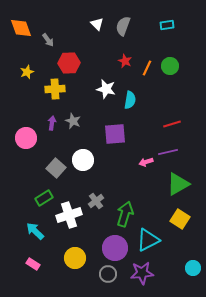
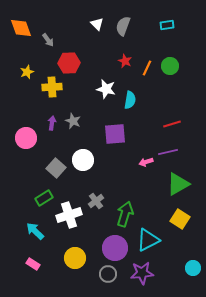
yellow cross: moved 3 px left, 2 px up
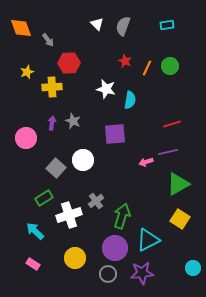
green arrow: moved 3 px left, 2 px down
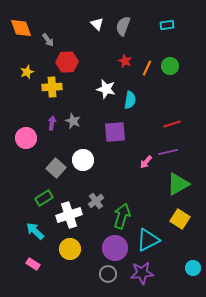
red hexagon: moved 2 px left, 1 px up
purple square: moved 2 px up
pink arrow: rotated 32 degrees counterclockwise
yellow circle: moved 5 px left, 9 px up
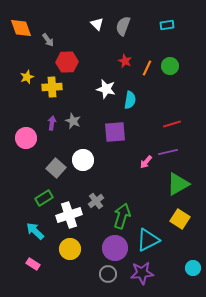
yellow star: moved 5 px down
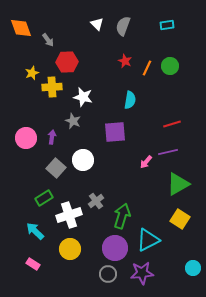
yellow star: moved 5 px right, 4 px up
white star: moved 23 px left, 8 px down
purple arrow: moved 14 px down
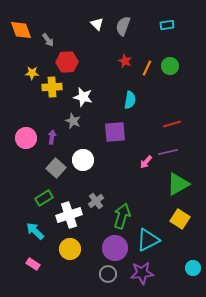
orange diamond: moved 2 px down
yellow star: rotated 24 degrees clockwise
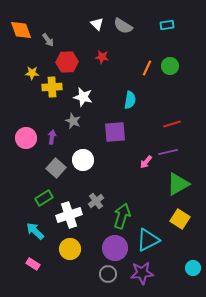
gray semicircle: rotated 78 degrees counterclockwise
red star: moved 23 px left, 4 px up; rotated 16 degrees counterclockwise
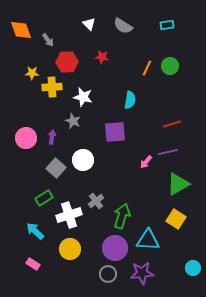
white triangle: moved 8 px left
yellow square: moved 4 px left
cyan triangle: rotated 30 degrees clockwise
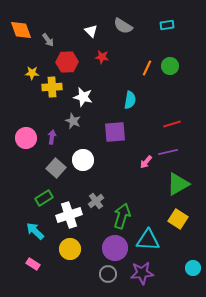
white triangle: moved 2 px right, 7 px down
yellow square: moved 2 px right
